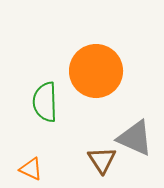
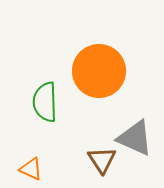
orange circle: moved 3 px right
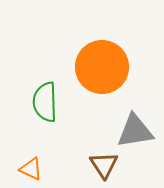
orange circle: moved 3 px right, 4 px up
gray triangle: moved 7 px up; rotated 33 degrees counterclockwise
brown triangle: moved 2 px right, 5 px down
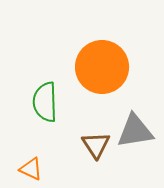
brown triangle: moved 8 px left, 20 px up
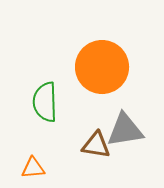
gray triangle: moved 10 px left, 1 px up
brown triangle: rotated 48 degrees counterclockwise
orange triangle: moved 2 px right, 1 px up; rotated 30 degrees counterclockwise
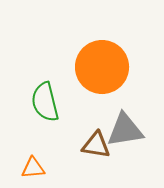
green semicircle: rotated 12 degrees counterclockwise
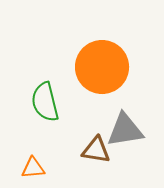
brown triangle: moved 5 px down
